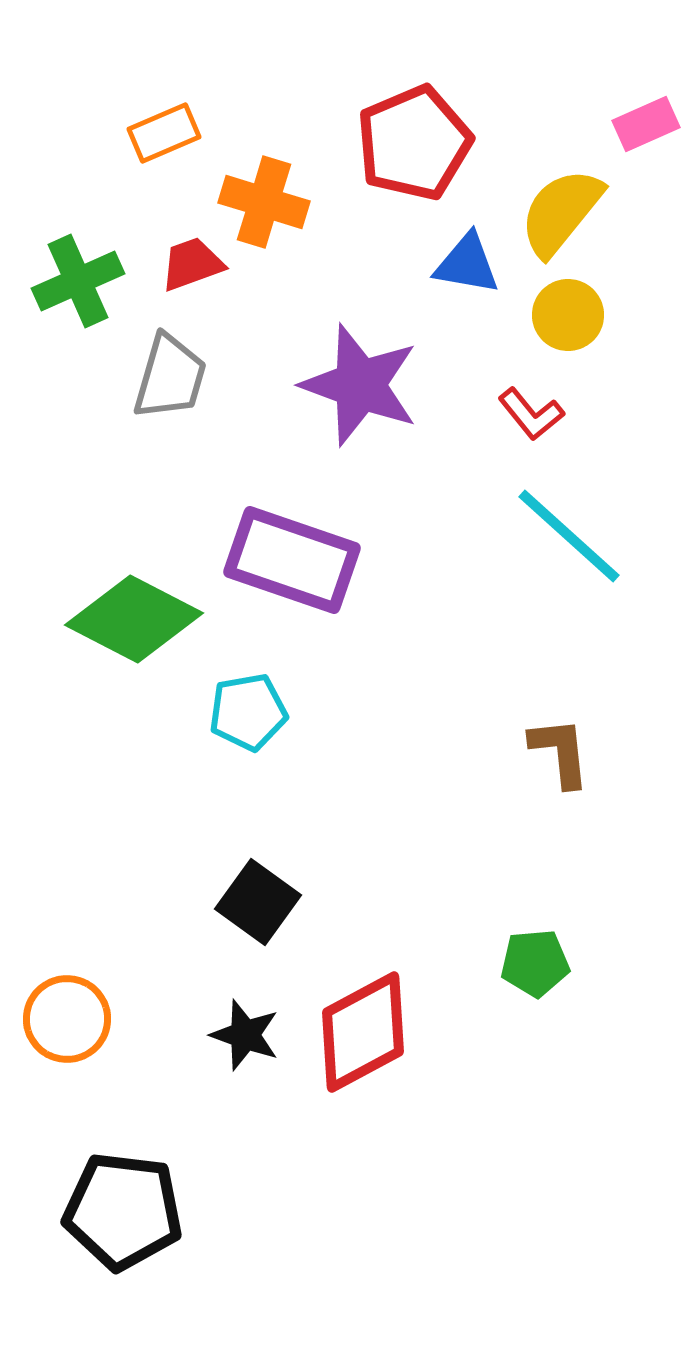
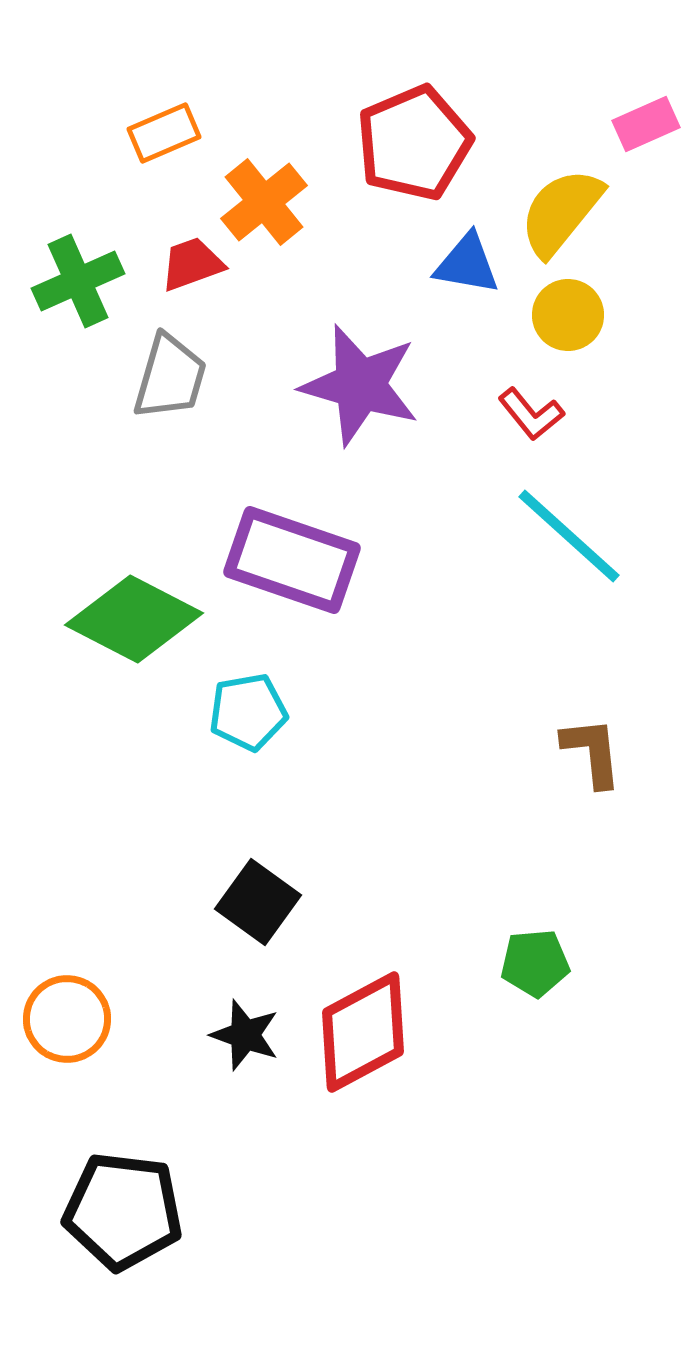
orange cross: rotated 34 degrees clockwise
purple star: rotated 4 degrees counterclockwise
brown L-shape: moved 32 px right
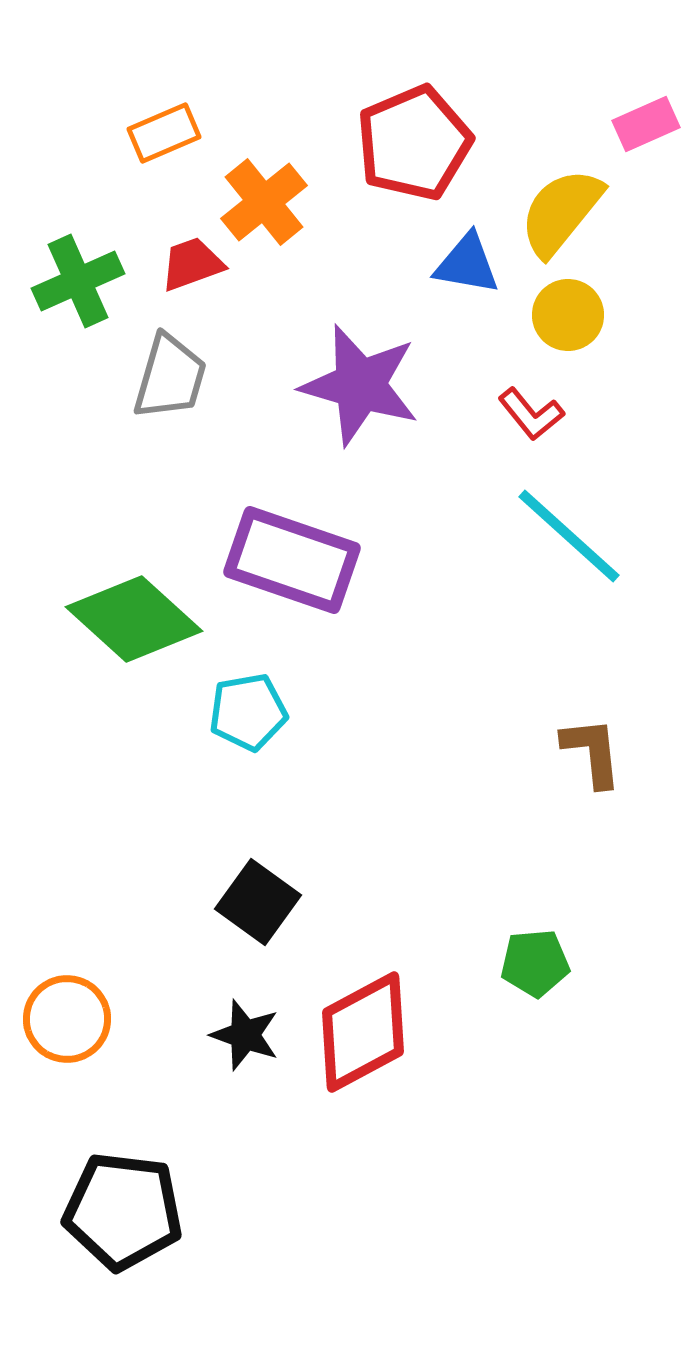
green diamond: rotated 15 degrees clockwise
